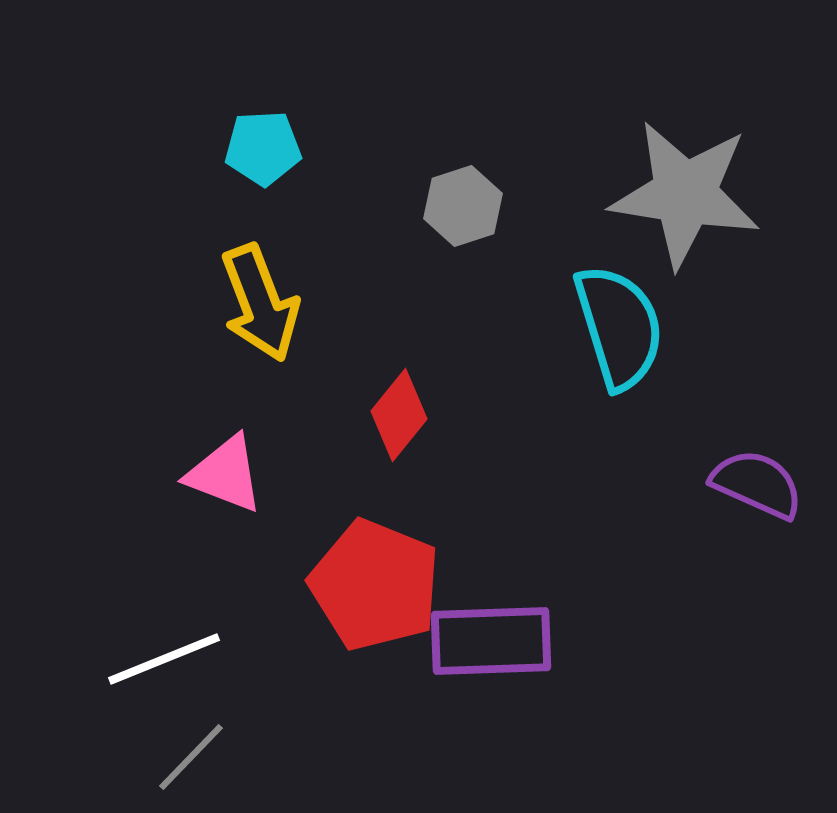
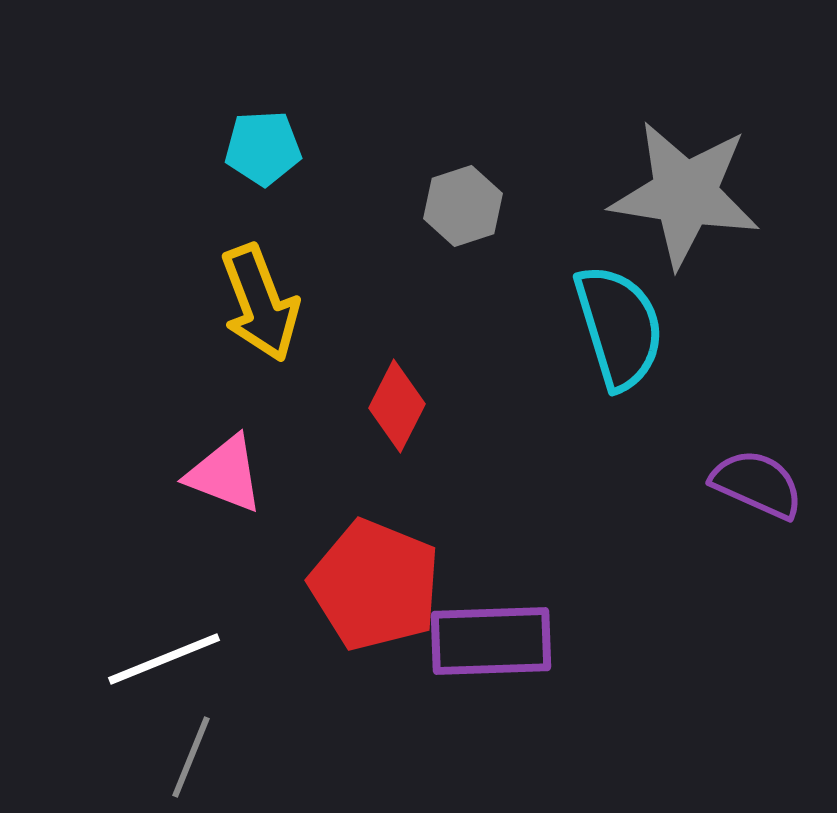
red diamond: moved 2 px left, 9 px up; rotated 12 degrees counterclockwise
gray line: rotated 22 degrees counterclockwise
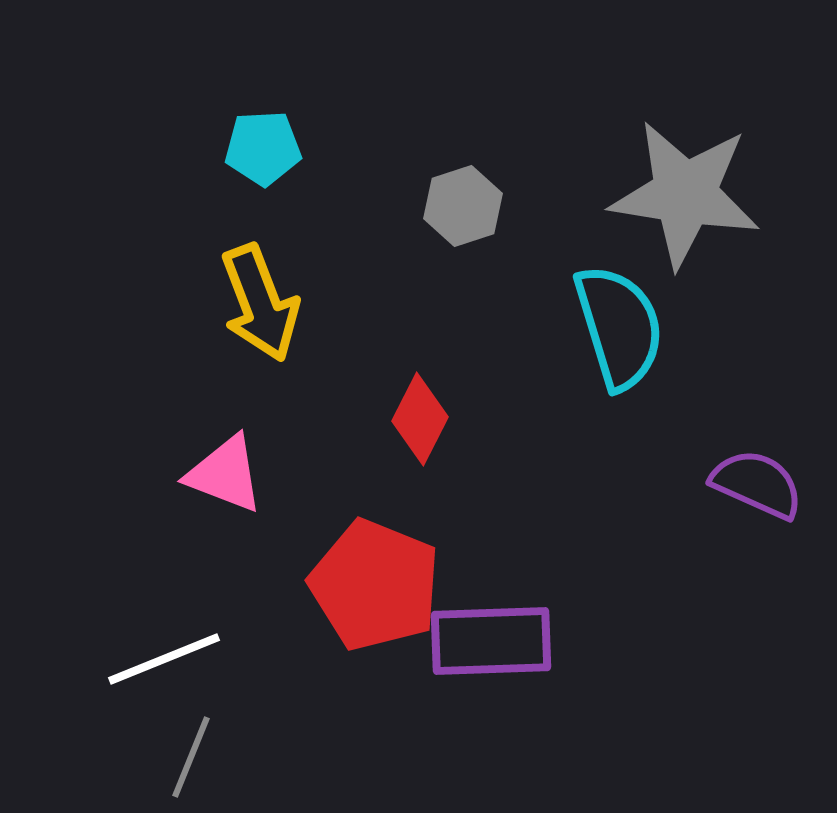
red diamond: moved 23 px right, 13 px down
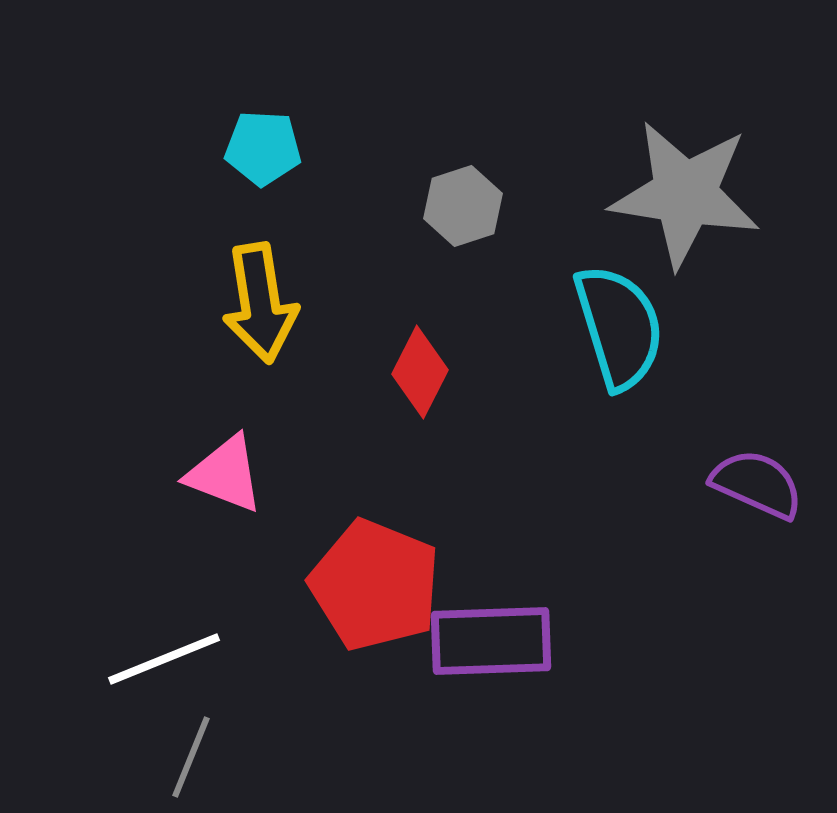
cyan pentagon: rotated 6 degrees clockwise
yellow arrow: rotated 12 degrees clockwise
red diamond: moved 47 px up
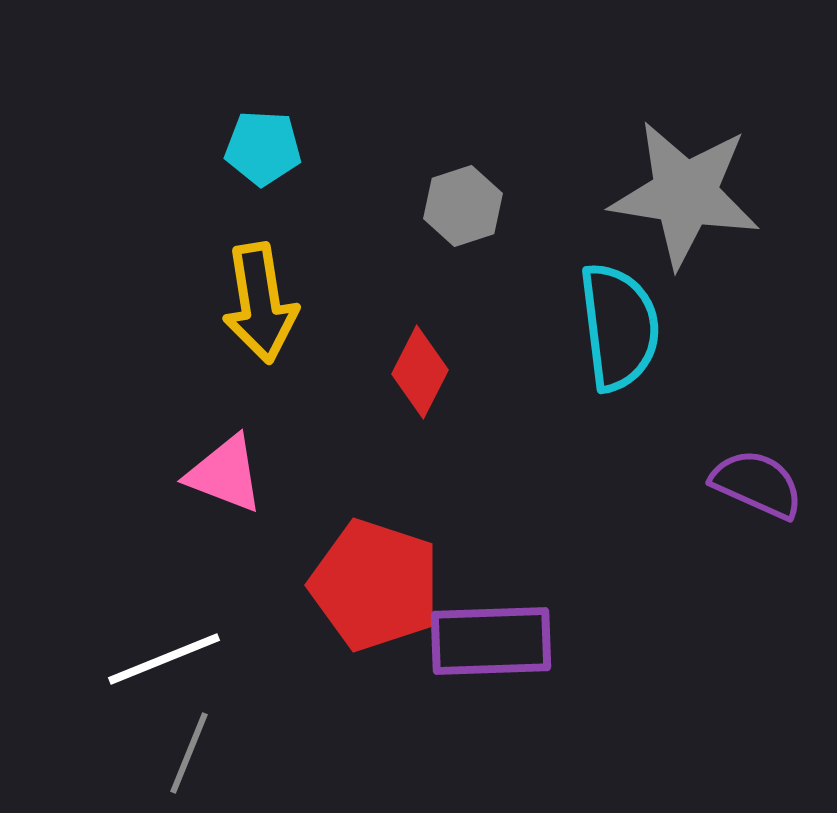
cyan semicircle: rotated 10 degrees clockwise
red pentagon: rotated 4 degrees counterclockwise
gray line: moved 2 px left, 4 px up
